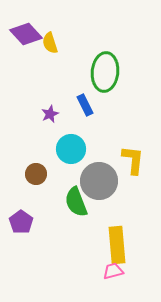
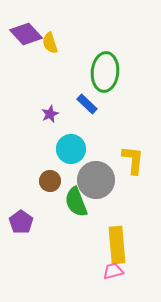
blue rectangle: moved 2 px right, 1 px up; rotated 20 degrees counterclockwise
brown circle: moved 14 px right, 7 px down
gray circle: moved 3 px left, 1 px up
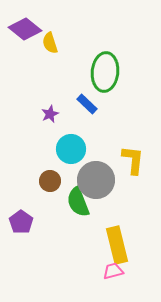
purple diamond: moved 1 px left, 5 px up; rotated 8 degrees counterclockwise
green semicircle: moved 2 px right
yellow rectangle: rotated 9 degrees counterclockwise
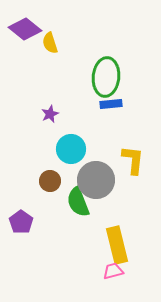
green ellipse: moved 1 px right, 5 px down
blue rectangle: moved 24 px right; rotated 50 degrees counterclockwise
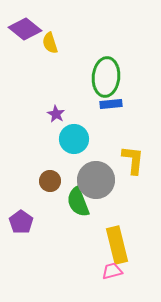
purple star: moved 6 px right; rotated 18 degrees counterclockwise
cyan circle: moved 3 px right, 10 px up
pink trapezoid: moved 1 px left
